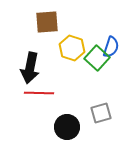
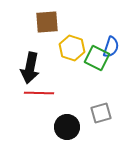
green square: rotated 15 degrees counterclockwise
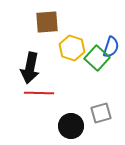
green square: rotated 15 degrees clockwise
black circle: moved 4 px right, 1 px up
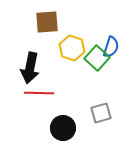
black circle: moved 8 px left, 2 px down
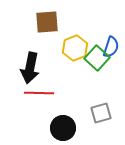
yellow hexagon: moved 3 px right; rotated 20 degrees clockwise
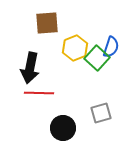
brown square: moved 1 px down
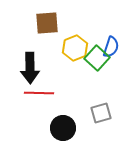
black arrow: rotated 12 degrees counterclockwise
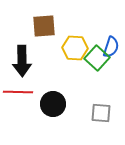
brown square: moved 3 px left, 3 px down
yellow hexagon: rotated 25 degrees clockwise
black arrow: moved 8 px left, 7 px up
red line: moved 21 px left, 1 px up
gray square: rotated 20 degrees clockwise
black circle: moved 10 px left, 24 px up
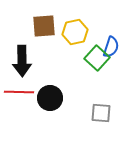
yellow hexagon: moved 16 px up; rotated 15 degrees counterclockwise
red line: moved 1 px right
black circle: moved 3 px left, 6 px up
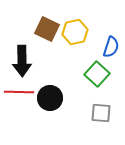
brown square: moved 3 px right, 3 px down; rotated 30 degrees clockwise
green square: moved 16 px down
